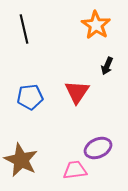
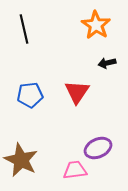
black arrow: moved 3 px up; rotated 54 degrees clockwise
blue pentagon: moved 2 px up
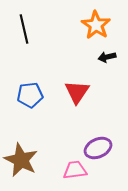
black arrow: moved 6 px up
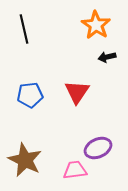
brown star: moved 4 px right
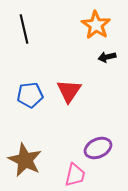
red triangle: moved 8 px left, 1 px up
pink trapezoid: moved 5 px down; rotated 110 degrees clockwise
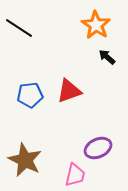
black line: moved 5 px left, 1 px up; rotated 44 degrees counterclockwise
black arrow: rotated 54 degrees clockwise
red triangle: rotated 36 degrees clockwise
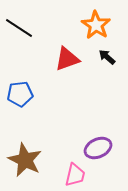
red triangle: moved 2 px left, 32 px up
blue pentagon: moved 10 px left, 1 px up
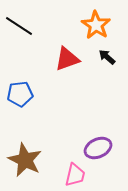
black line: moved 2 px up
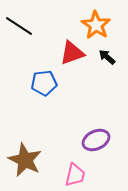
red triangle: moved 5 px right, 6 px up
blue pentagon: moved 24 px right, 11 px up
purple ellipse: moved 2 px left, 8 px up
